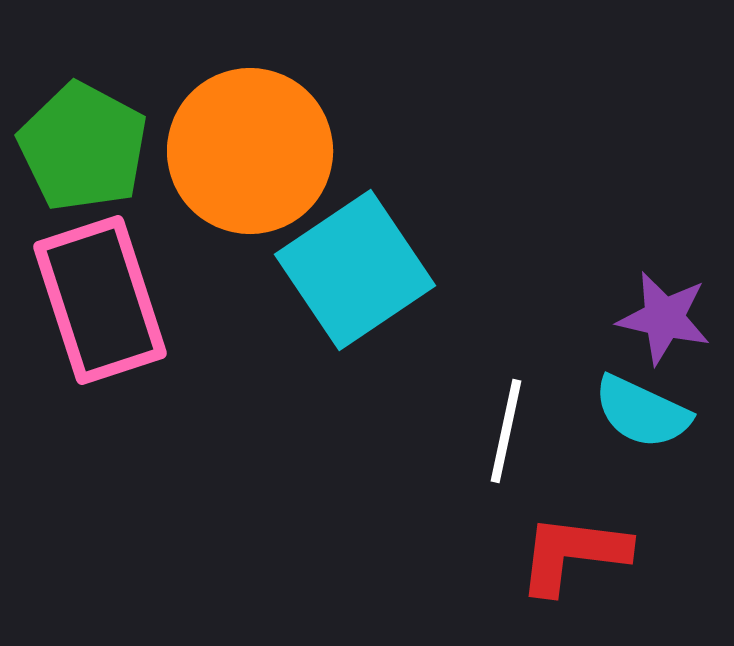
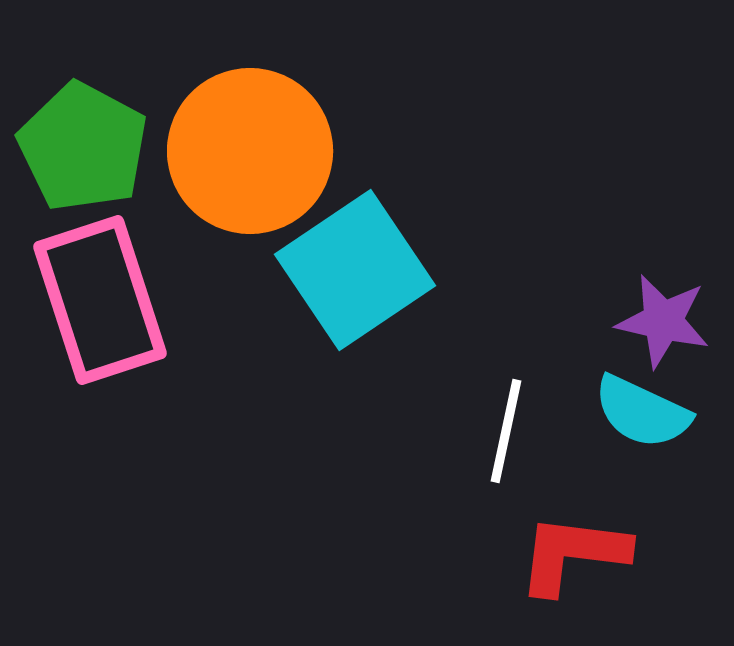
purple star: moved 1 px left, 3 px down
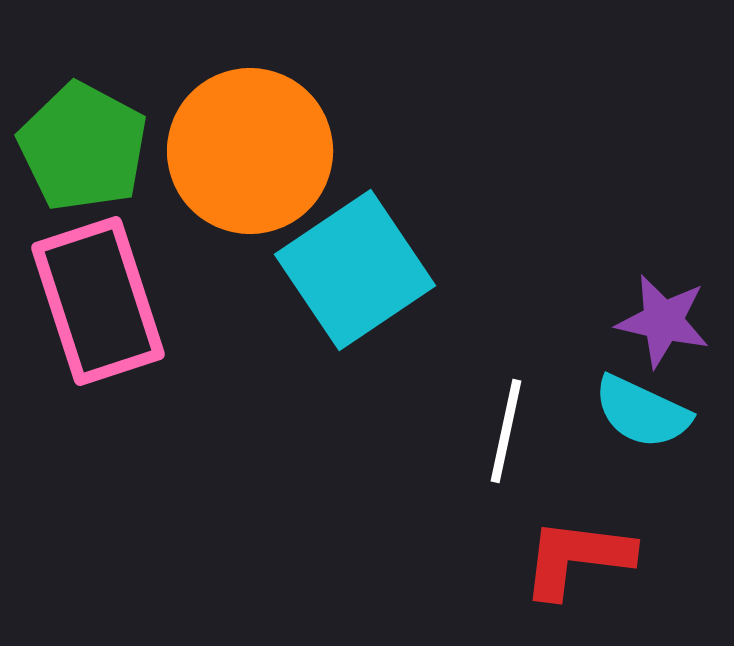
pink rectangle: moved 2 px left, 1 px down
red L-shape: moved 4 px right, 4 px down
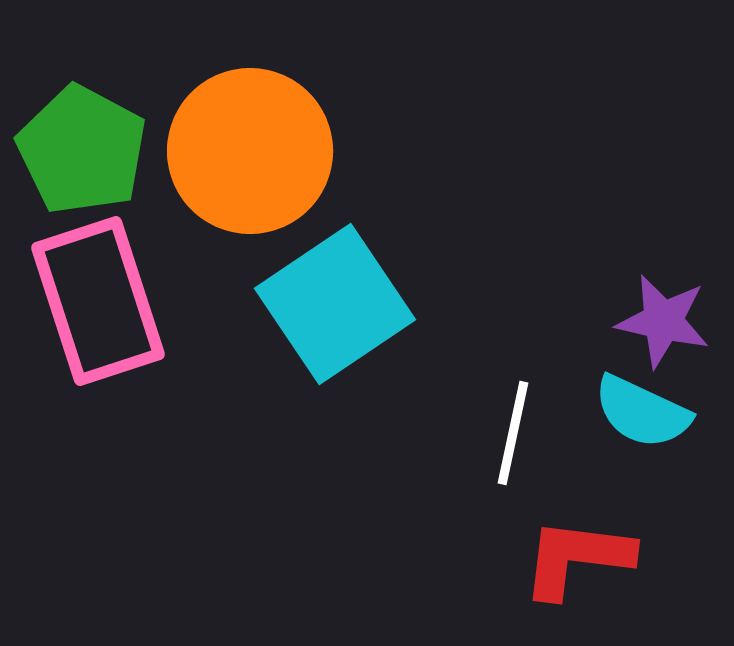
green pentagon: moved 1 px left, 3 px down
cyan square: moved 20 px left, 34 px down
white line: moved 7 px right, 2 px down
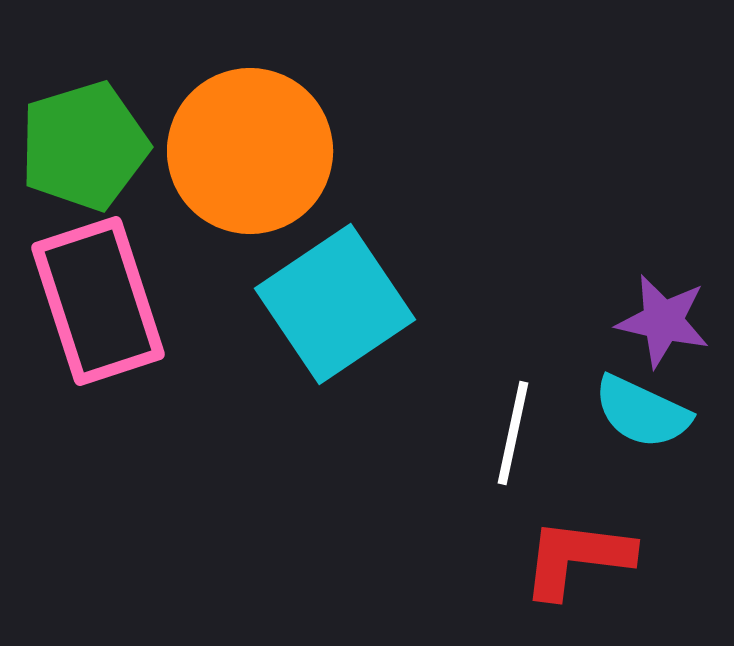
green pentagon: moved 2 px right, 4 px up; rotated 27 degrees clockwise
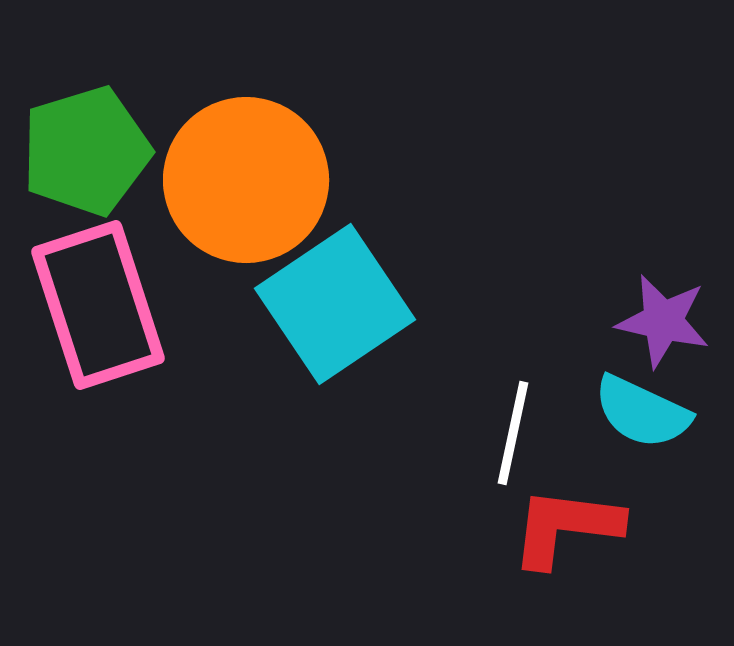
green pentagon: moved 2 px right, 5 px down
orange circle: moved 4 px left, 29 px down
pink rectangle: moved 4 px down
red L-shape: moved 11 px left, 31 px up
